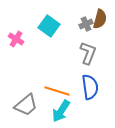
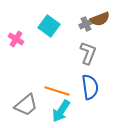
brown semicircle: rotated 54 degrees clockwise
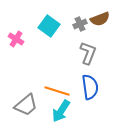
gray cross: moved 6 px left
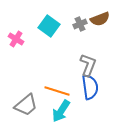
gray L-shape: moved 12 px down
